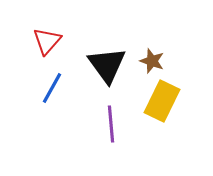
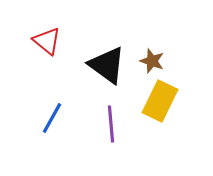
red triangle: rotated 32 degrees counterclockwise
black triangle: rotated 18 degrees counterclockwise
blue line: moved 30 px down
yellow rectangle: moved 2 px left
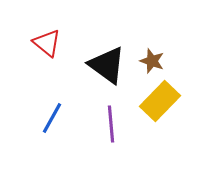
red triangle: moved 2 px down
yellow rectangle: rotated 18 degrees clockwise
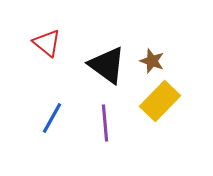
purple line: moved 6 px left, 1 px up
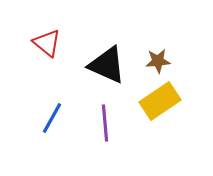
brown star: moved 6 px right; rotated 25 degrees counterclockwise
black triangle: rotated 12 degrees counterclockwise
yellow rectangle: rotated 12 degrees clockwise
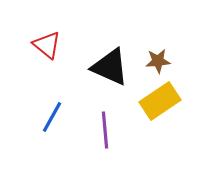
red triangle: moved 2 px down
black triangle: moved 3 px right, 2 px down
blue line: moved 1 px up
purple line: moved 7 px down
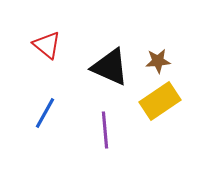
blue line: moved 7 px left, 4 px up
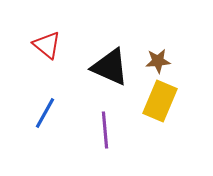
yellow rectangle: rotated 33 degrees counterclockwise
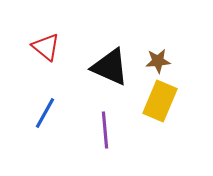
red triangle: moved 1 px left, 2 px down
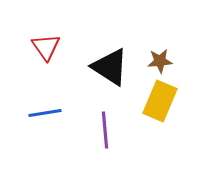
red triangle: rotated 16 degrees clockwise
brown star: moved 2 px right
black triangle: rotated 9 degrees clockwise
blue line: rotated 52 degrees clockwise
